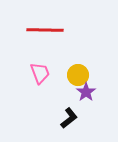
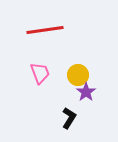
red line: rotated 9 degrees counterclockwise
black L-shape: rotated 20 degrees counterclockwise
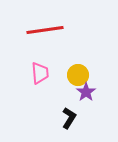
pink trapezoid: rotated 15 degrees clockwise
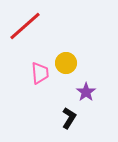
red line: moved 20 px left, 4 px up; rotated 33 degrees counterclockwise
yellow circle: moved 12 px left, 12 px up
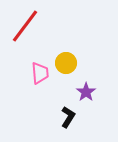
red line: rotated 12 degrees counterclockwise
black L-shape: moved 1 px left, 1 px up
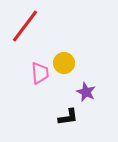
yellow circle: moved 2 px left
purple star: rotated 12 degrees counterclockwise
black L-shape: rotated 50 degrees clockwise
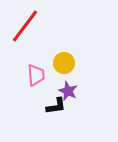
pink trapezoid: moved 4 px left, 2 px down
purple star: moved 18 px left, 1 px up
black L-shape: moved 12 px left, 11 px up
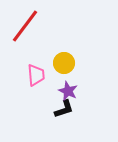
black L-shape: moved 8 px right, 3 px down; rotated 10 degrees counterclockwise
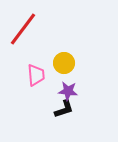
red line: moved 2 px left, 3 px down
purple star: rotated 18 degrees counterclockwise
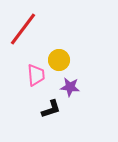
yellow circle: moved 5 px left, 3 px up
purple star: moved 2 px right, 4 px up
black L-shape: moved 13 px left
